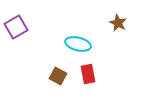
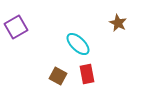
cyan ellipse: rotated 30 degrees clockwise
red rectangle: moved 1 px left
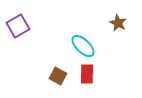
purple square: moved 2 px right, 1 px up
cyan ellipse: moved 5 px right, 2 px down
red rectangle: rotated 12 degrees clockwise
